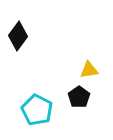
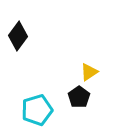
yellow triangle: moved 2 px down; rotated 24 degrees counterclockwise
cyan pentagon: rotated 28 degrees clockwise
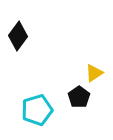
yellow triangle: moved 5 px right, 1 px down
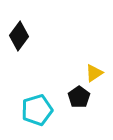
black diamond: moved 1 px right
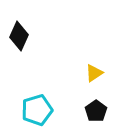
black diamond: rotated 12 degrees counterclockwise
black pentagon: moved 17 px right, 14 px down
